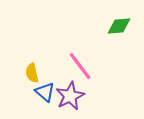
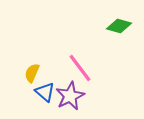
green diamond: rotated 20 degrees clockwise
pink line: moved 2 px down
yellow semicircle: rotated 36 degrees clockwise
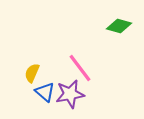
purple star: moved 2 px up; rotated 16 degrees clockwise
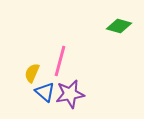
pink line: moved 20 px left, 7 px up; rotated 52 degrees clockwise
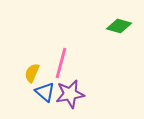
pink line: moved 1 px right, 2 px down
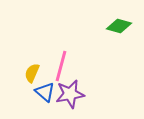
pink line: moved 3 px down
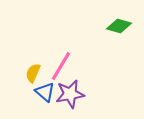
pink line: rotated 16 degrees clockwise
yellow semicircle: moved 1 px right
